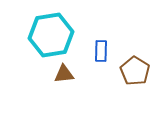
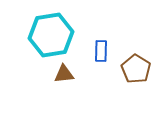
brown pentagon: moved 1 px right, 2 px up
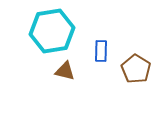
cyan hexagon: moved 1 px right, 4 px up
brown triangle: moved 1 px right, 3 px up; rotated 20 degrees clockwise
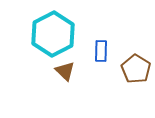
cyan hexagon: moved 1 px right, 3 px down; rotated 18 degrees counterclockwise
brown triangle: rotated 30 degrees clockwise
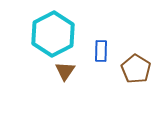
brown triangle: rotated 20 degrees clockwise
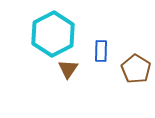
brown triangle: moved 3 px right, 2 px up
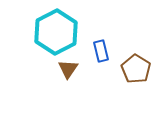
cyan hexagon: moved 3 px right, 2 px up
blue rectangle: rotated 15 degrees counterclockwise
